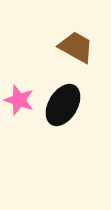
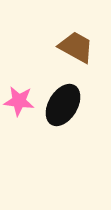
pink star: moved 1 px down; rotated 12 degrees counterclockwise
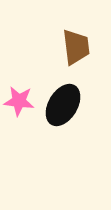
brown trapezoid: rotated 54 degrees clockwise
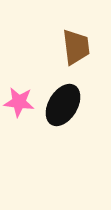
pink star: moved 1 px down
